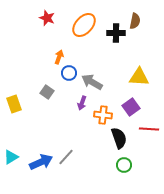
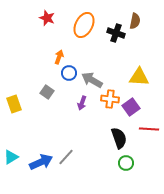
orange ellipse: rotated 15 degrees counterclockwise
black cross: rotated 18 degrees clockwise
gray arrow: moved 2 px up
orange cross: moved 7 px right, 16 px up
green circle: moved 2 px right, 2 px up
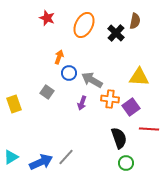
black cross: rotated 24 degrees clockwise
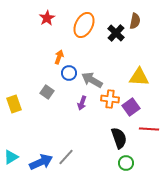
red star: rotated 21 degrees clockwise
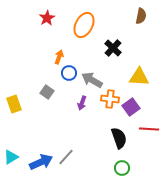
brown semicircle: moved 6 px right, 5 px up
black cross: moved 3 px left, 15 px down
green circle: moved 4 px left, 5 px down
